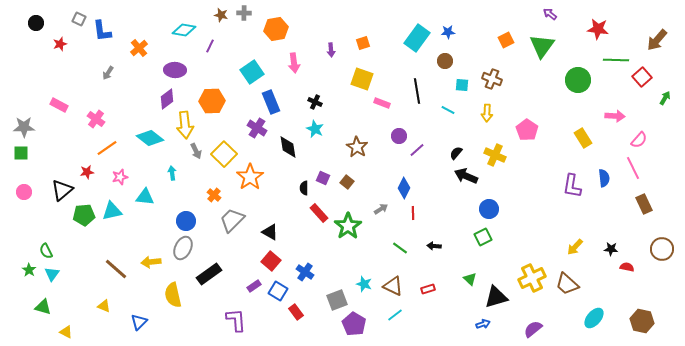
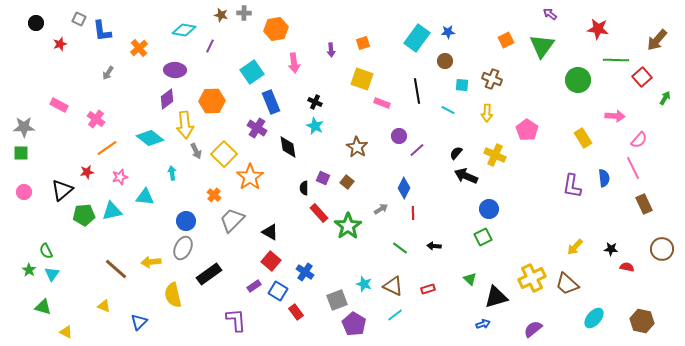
cyan star at (315, 129): moved 3 px up
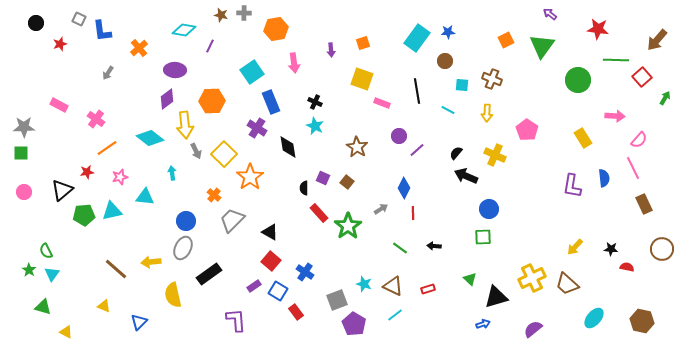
green square at (483, 237): rotated 24 degrees clockwise
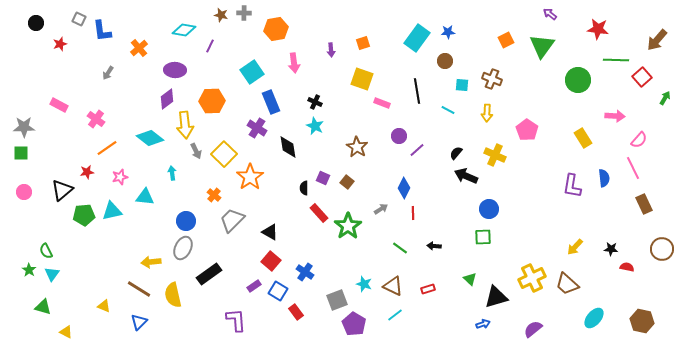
brown line at (116, 269): moved 23 px right, 20 px down; rotated 10 degrees counterclockwise
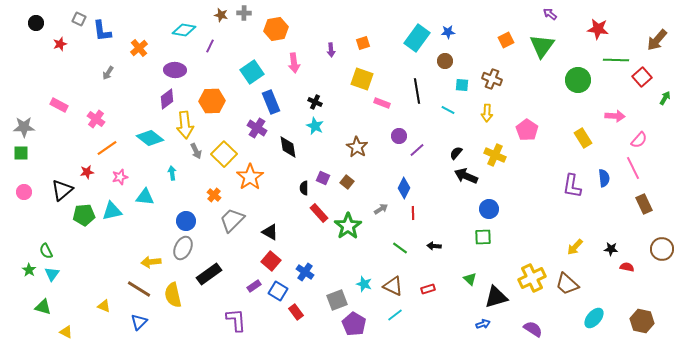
purple semicircle at (533, 329): rotated 72 degrees clockwise
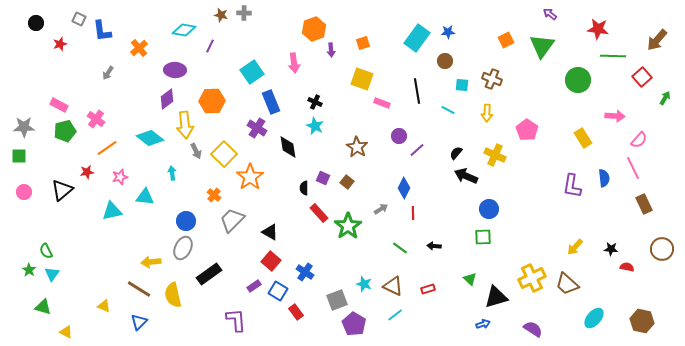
orange hexagon at (276, 29): moved 38 px right; rotated 10 degrees counterclockwise
green line at (616, 60): moved 3 px left, 4 px up
green square at (21, 153): moved 2 px left, 3 px down
green pentagon at (84, 215): moved 19 px left, 84 px up; rotated 10 degrees counterclockwise
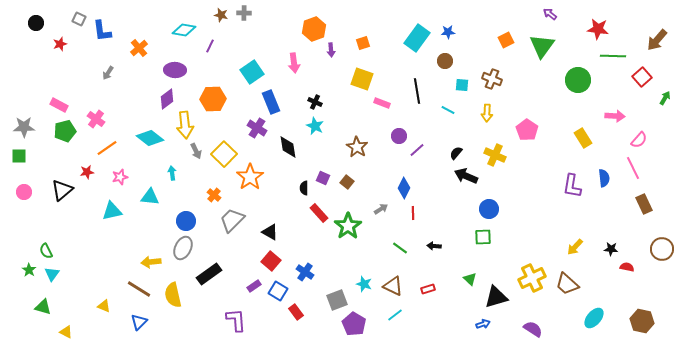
orange hexagon at (212, 101): moved 1 px right, 2 px up
cyan triangle at (145, 197): moved 5 px right
